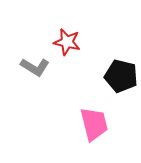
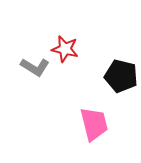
red star: moved 2 px left, 7 px down
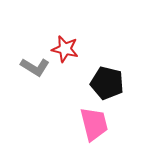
black pentagon: moved 14 px left, 7 px down
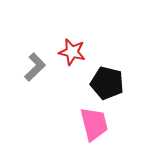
red star: moved 7 px right, 3 px down
gray L-shape: rotated 76 degrees counterclockwise
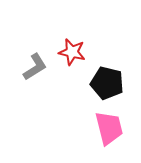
gray L-shape: rotated 12 degrees clockwise
pink trapezoid: moved 15 px right, 4 px down
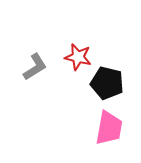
red star: moved 6 px right, 5 px down
pink trapezoid: rotated 24 degrees clockwise
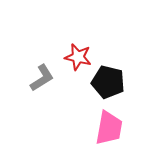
gray L-shape: moved 7 px right, 11 px down
black pentagon: moved 1 px right, 1 px up
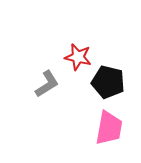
gray L-shape: moved 5 px right, 6 px down
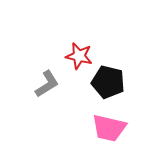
red star: moved 1 px right, 1 px up
pink trapezoid: rotated 93 degrees clockwise
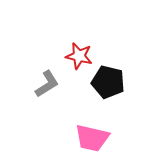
pink trapezoid: moved 17 px left, 10 px down
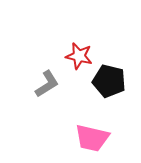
black pentagon: moved 1 px right, 1 px up
